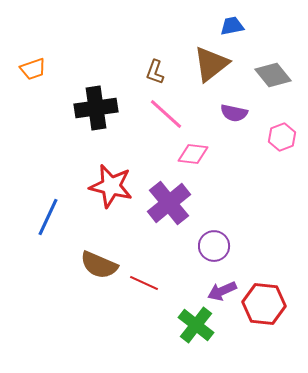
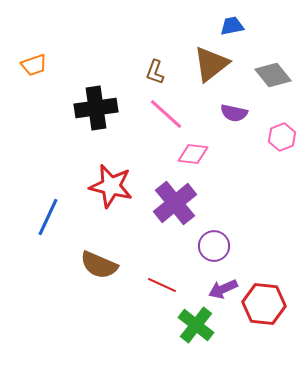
orange trapezoid: moved 1 px right, 4 px up
purple cross: moved 6 px right
red line: moved 18 px right, 2 px down
purple arrow: moved 1 px right, 2 px up
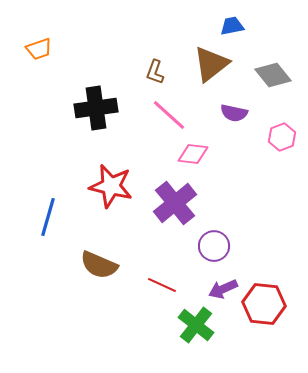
orange trapezoid: moved 5 px right, 16 px up
pink line: moved 3 px right, 1 px down
blue line: rotated 9 degrees counterclockwise
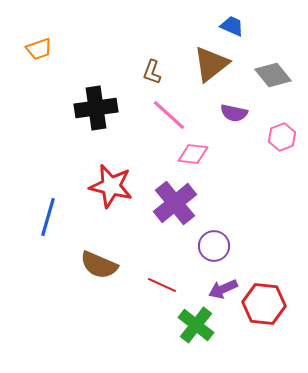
blue trapezoid: rotated 35 degrees clockwise
brown L-shape: moved 3 px left
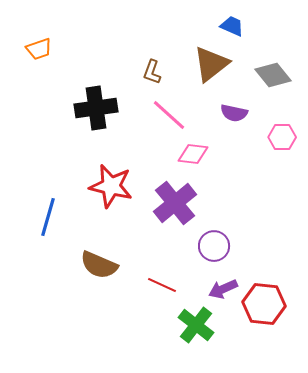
pink hexagon: rotated 20 degrees clockwise
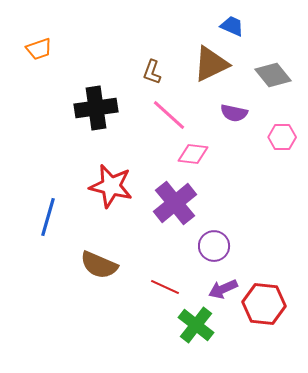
brown triangle: rotated 12 degrees clockwise
red line: moved 3 px right, 2 px down
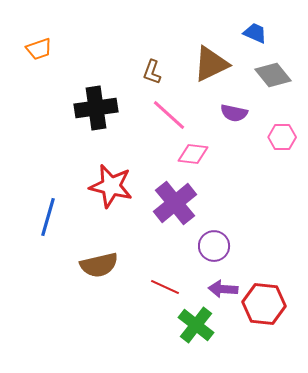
blue trapezoid: moved 23 px right, 7 px down
brown semicircle: rotated 36 degrees counterclockwise
purple arrow: rotated 28 degrees clockwise
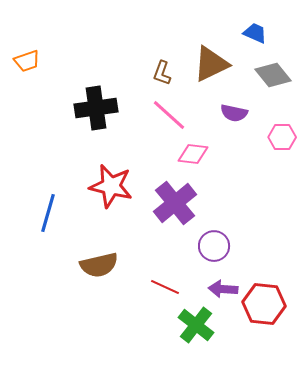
orange trapezoid: moved 12 px left, 12 px down
brown L-shape: moved 10 px right, 1 px down
blue line: moved 4 px up
